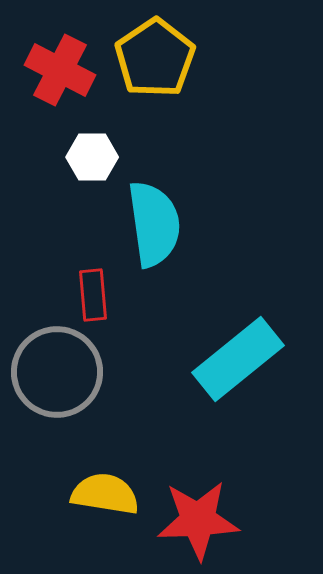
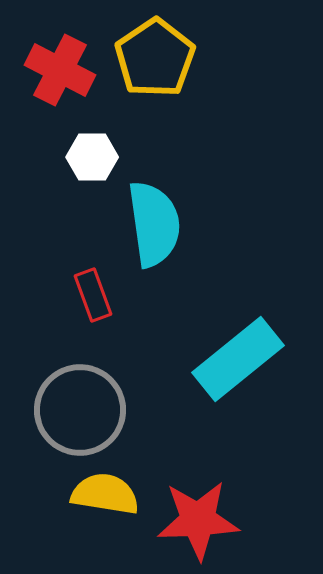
red rectangle: rotated 15 degrees counterclockwise
gray circle: moved 23 px right, 38 px down
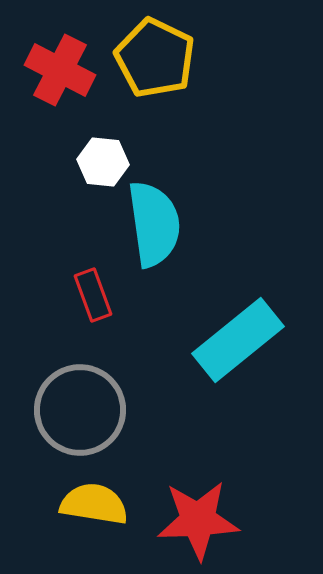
yellow pentagon: rotated 12 degrees counterclockwise
white hexagon: moved 11 px right, 5 px down; rotated 6 degrees clockwise
cyan rectangle: moved 19 px up
yellow semicircle: moved 11 px left, 10 px down
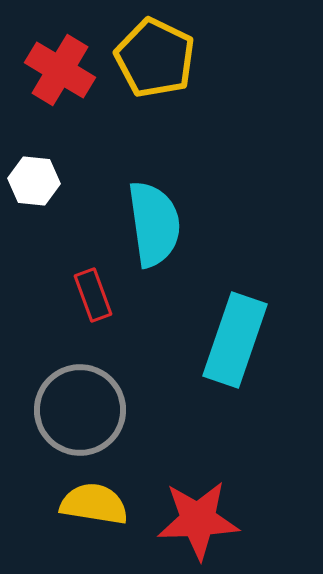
red cross: rotated 4 degrees clockwise
white hexagon: moved 69 px left, 19 px down
cyan rectangle: moved 3 px left; rotated 32 degrees counterclockwise
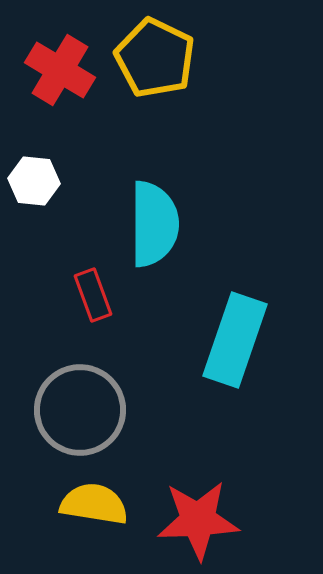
cyan semicircle: rotated 8 degrees clockwise
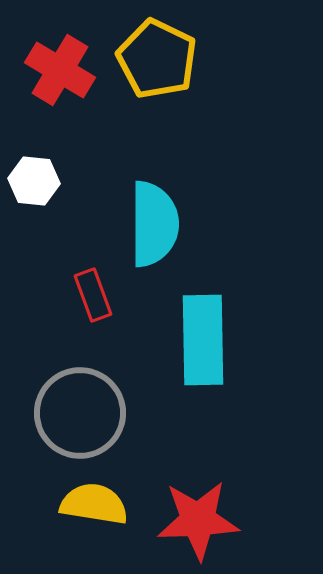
yellow pentagon: moved 2 px right, 1 px down
cyan rectangle: moved 32 px left; rotated 20 degrees counterclockwise
gray circle: moved 3 px down
